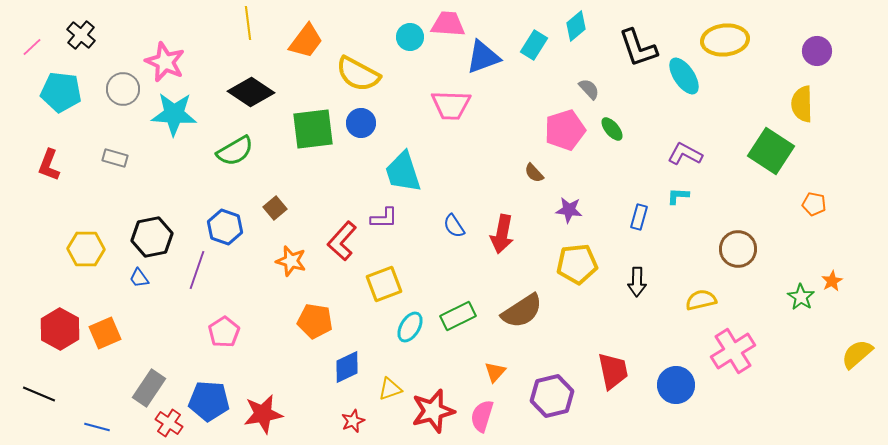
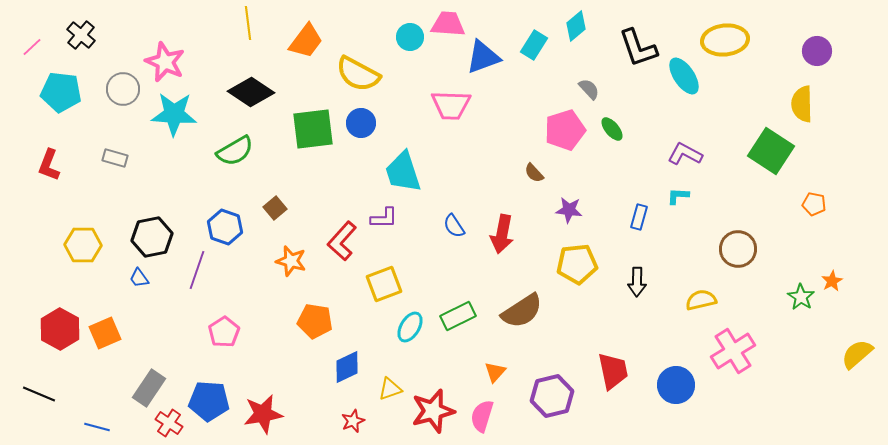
yellow hexagon at (86, 249): moved 3 px left, 4 px up
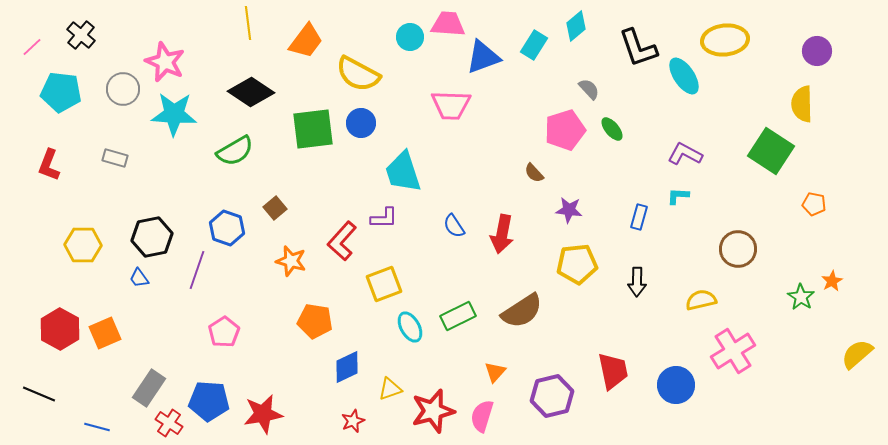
blue hexagon at (225, 227): moved 2 px right, 1 px down
cyan ellipse at (410, 327): rotated 60 degrees counterclockwise
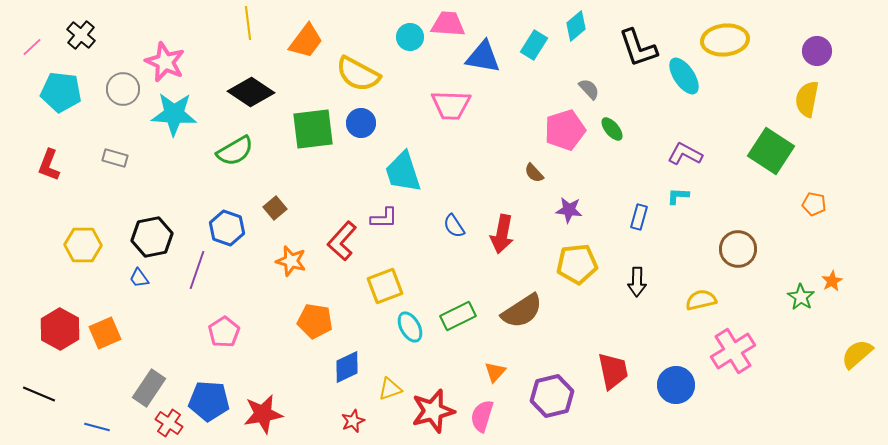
blue triangle at (483, 57): rotated 30 degrees clockwise
yellow semicircle at (802, 104): moved 5 px right, 5 px up; rotated 12 degrees clockwise
yellow square at (384, 284): moved 1 px right, 2 px down
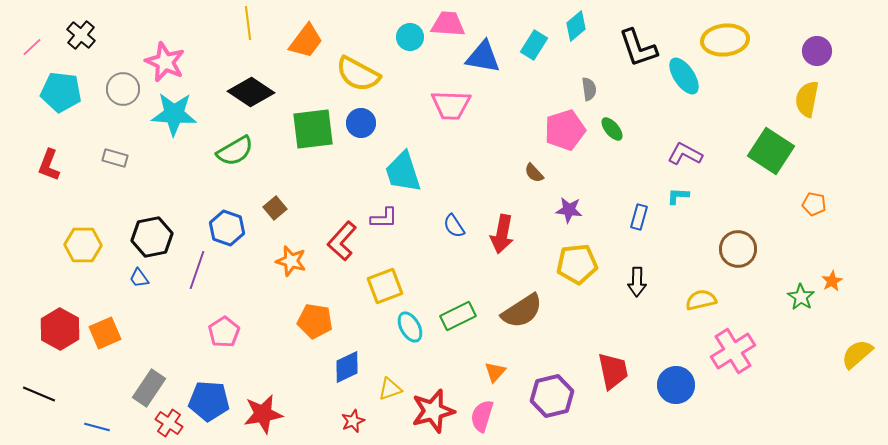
gray semicircle at (589, 89): rotated 35 degrees clockwise
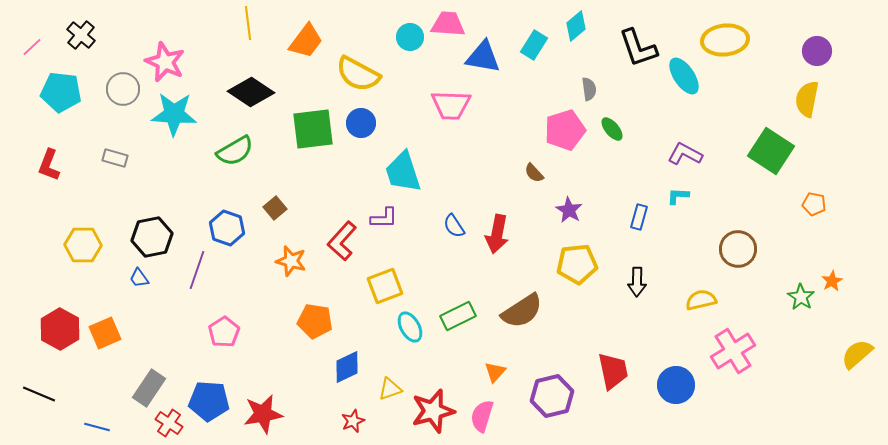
purple star at (569, 210): rotated 24 degrees clockwise
red arrow at (502, 234): moved 5 px left
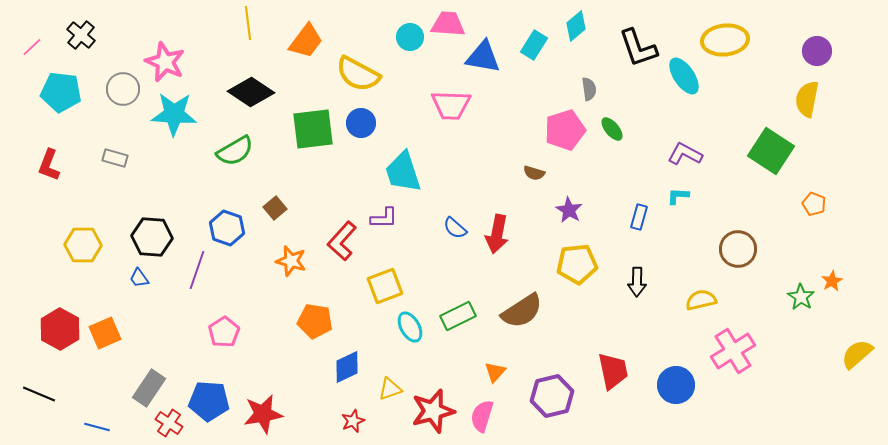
brown semicircle at (534, 173): rotated 30 degrees counterclockwise
orange pentagon at (814, 204): rotated 10 degrees clockwise
blue semicircle at (454, 226): moved 1 px right, 2 px down; rotated 15 degrees counterclockwise
black hexagon at (152, 237): rotated 15 degrees clockwise
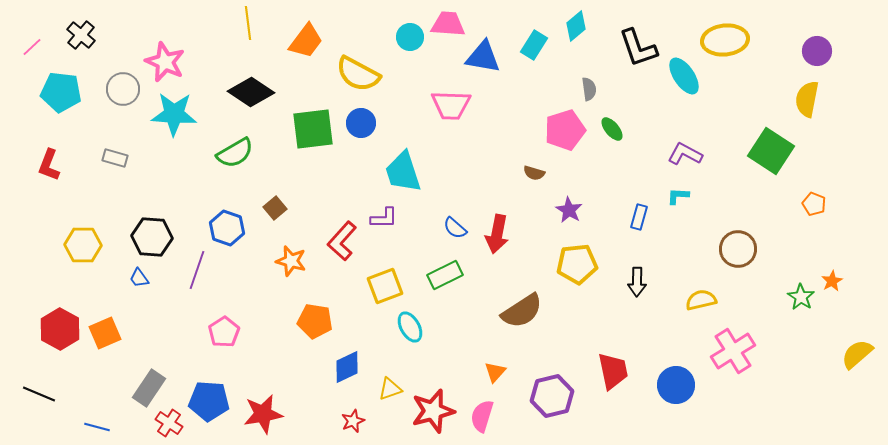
green semicircle at (235, 151): moved 2 px down
green rectangle at (458, 316): moved 13 px left, 41 px up
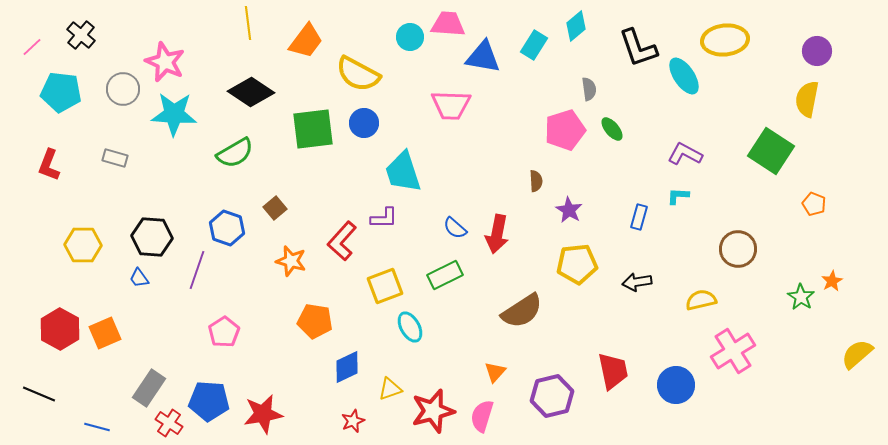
blue circle at (361, 123): moved 3 px right
brown semicircle at (534, 173): moved 2 px right, 8 px down; rotated 110 degrees counterclockwise
black arrow at (637, 282): rotated 80 degrees clockwise
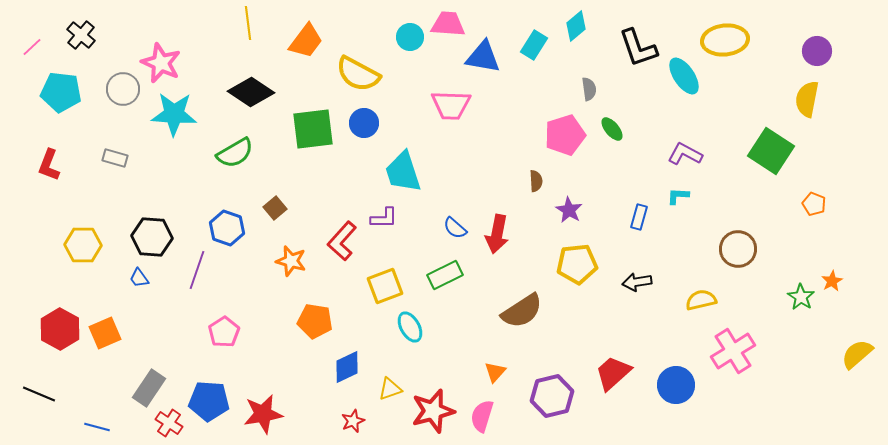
pink star at (165, 62): moved 4 px left, 1 px down
pink pentagon at (565, 130): moved 5 px down
red trapezoid at (613, 371): moved 2 px down; rotated 120 degrees counterclockwise
